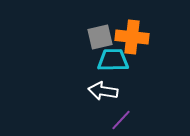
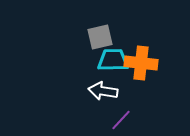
orange cross: moved 9 px right, 26 px down
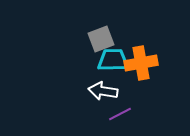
gray square: moved 1 px right, 2 px down; rotated 8 degrees counterclockwise
orange cross: rotated 16 degrees counterclockwise
purple line: moved 1 px left, 6 px up; rotated 20 degrees clockwise
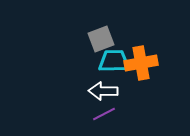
cyan trapezoid: moved 1 px right, 1 px down
white arrow: rotated 8 degrees counterclockwise
purple line: moved 16 px left
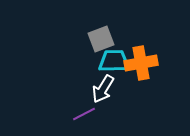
white arrow: moved 2 px up; rotated 60 degrees counterclockwise
purple line: moved 20 px left
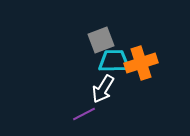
gray square: moved 1 px down
orange cross: rotated 8 degrees counterclockwise
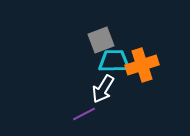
orange cross: moved 1 px right, 2 px down
